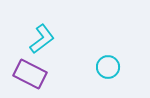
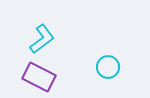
purple rectangle: moved 9 px right, 3 px down
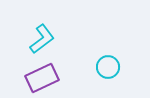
purple rectangle: moved 3 px right, 1 px down; rotated 52 degrees counterclockwise
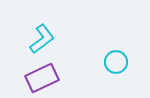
cyan circle: moved 8 px right, 5 px up
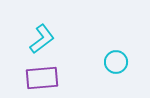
purple rectangle: rotated 20 degrees clockwise
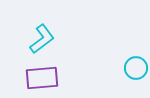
cyan circle: moved 20 px right, 6 px down
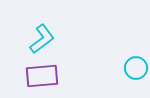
purple rectangle: moved 2 px up
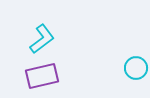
purple rectangle: rotated 8 degrees counterclockwise
